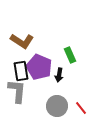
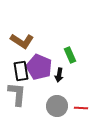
gray L-shape: moved 3 px down
red line: rotated 48 degrees counterclockwise
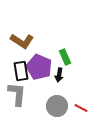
green rectangle: moved 5 px left, 2 px down
red line: rotated 24 degrees clockwise
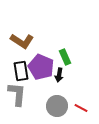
purple pentagon: moved 2 px right
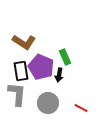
brown L-shape: moved 2 px right, 1 px down
gray circle: moved 9 px left, 3 px up
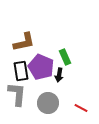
brown L-shape: rotated 45 degrees counterclockwise
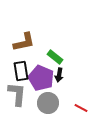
green rectangle: moved 10 px left; rotated 28 degrees counterclockwise
purple pentagon: moved 11 px down
